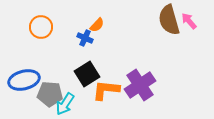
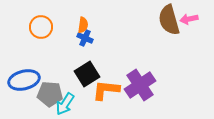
pink arrow: moved 2 px up; rotated 60 degrees counterclockwise
orange semicircle: moved 14 px left; rotated 35 degrees counterclockwise
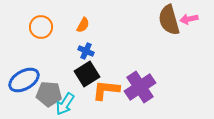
orange semicircle: rotated 21 degrees clockwise
blue cross: moved 1 px right, 13 px down
blue ellipse: rotated 16 degrees counterclockwise
purple cross: moved 2 px down
gray pentagon: moved 1 px left
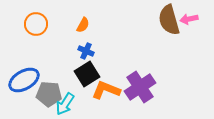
orange circle: moved 5 px left, 3 px up
orange L-shape: rotated 16 degrees clockwise
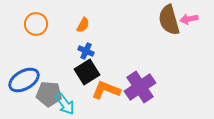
black square: moved 2 px up
cyan arrow: rotated 70 degrees counterclockwise
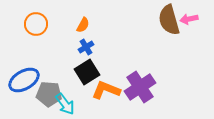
blue cross: moved 4 px up; rotated 35 degrees clockwise
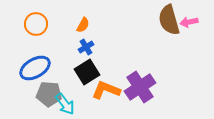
pink arrow: moved 3 px down
blue ellipse: moved 11 px right, 12 px up
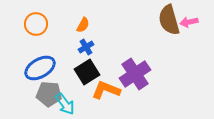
blue ellipse: moved 5 px right
purple cross: moved 5 px left, 13 px up
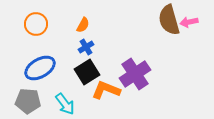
gray pentagon: moved 21 px left, 7 px down
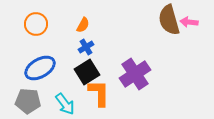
pink arrow: rotated 18 degrees clockwise
orange L-shape: moved 7 px left, 3 px down; rotated 68 degrees clockwise
